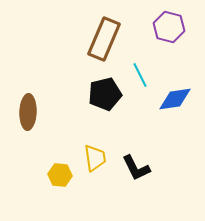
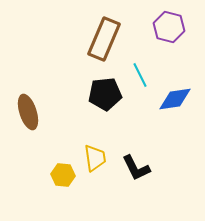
black pentagon: rotated 8 degrees clockwise
brown ellipse: rotated 20 degrees counterclockwise
yellow hexagon: moved 3 px right
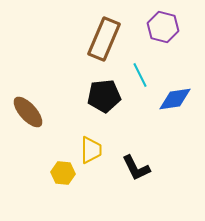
purple hexagon: moved 6 px left
black pentagon: moved 1 px left, 2 px down
brown ellipse: rotated 24 degrees counterclockwise
yellow trapezoid: moved 4 px left, 8 px up; rotated 8 degrees clockwise
yellow hexagon: moved 2 px up
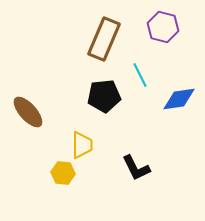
blue diamond: moved 4 px right
yellow trapezoid: moved 9 px left, 5 px up
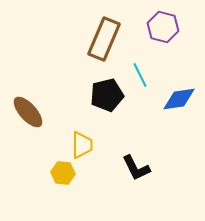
black pentagon: moved 3 px right, 1 px up; rotated 8 degrees counterclockwise
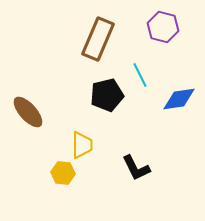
brown rectangle: moved 6 px left
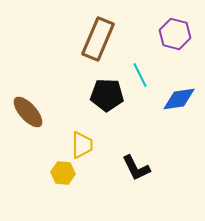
purple hexagon: moved 12 px right, 7 px down
black pentagon: rotated 16 degrees clockwise
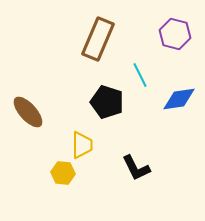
black pentagon: moved 7 px down; rotated 16 degrees clockwise
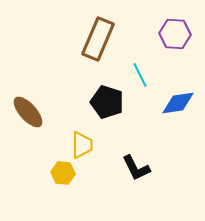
purple hexagon: rotated 12 degrees counterclockwise
blue diamond: moved 1 px left, 4 px down
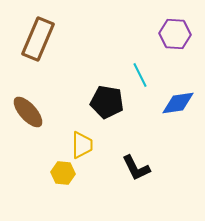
brown rectangle: moved 60 px left
black pentagon: rotated 8 degrees counterclockwise
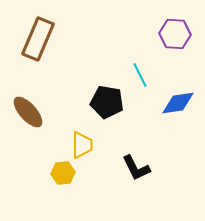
yellow hexagon: rotated 10 degrees counterclockwise
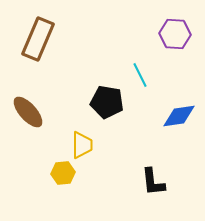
blue diamond: moved 1 px right, 13 px down
black L-shape: moved 17 px right, 14 px down; rotated 20 degrees clockwise
